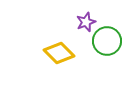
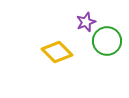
yellow diamond: moved 2 px left, 1 px up
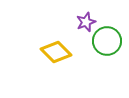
yellow diamond: moved 1 px left
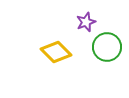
green circle: moved 6 px down
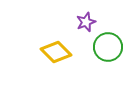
green circle: moved 1 px right
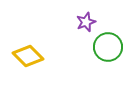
yellow diamond: moved 28 px left, 4 px down
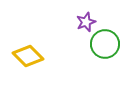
green circle: moved 3 px left, 3 px up
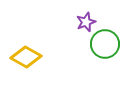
yellow diamond: moved 2 px left, 1 px down; rotated 16 degrees counterclockwise
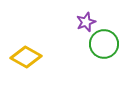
green circle: moved 1 px left
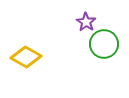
purple star: rotated 18 degrees counterclockwise
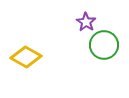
green circle: moved 1 px down
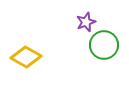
purple star: rotated 18 degrees clockwise
